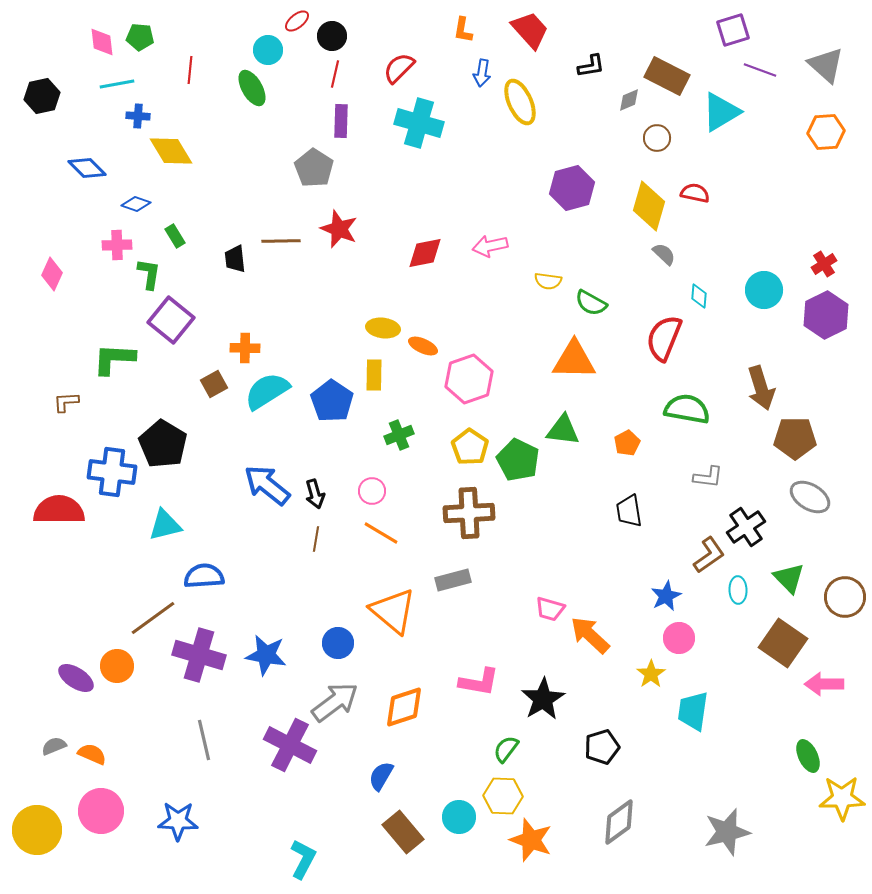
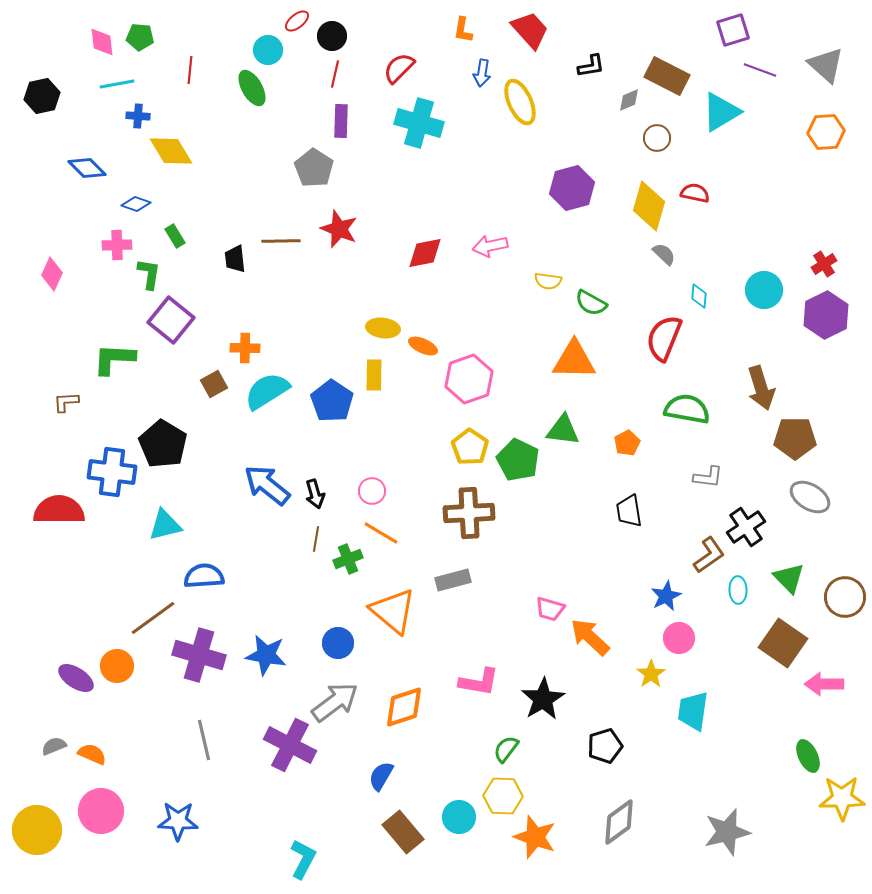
green cross at (399, 435): moved 51 px left, 124 px down
orange arrow at (590, 635): moved 2 px down
black pentagon at (602, 747): moved 3 px right, 1 px up
orange star at (531, 840): moved 4 px right, 3 px up
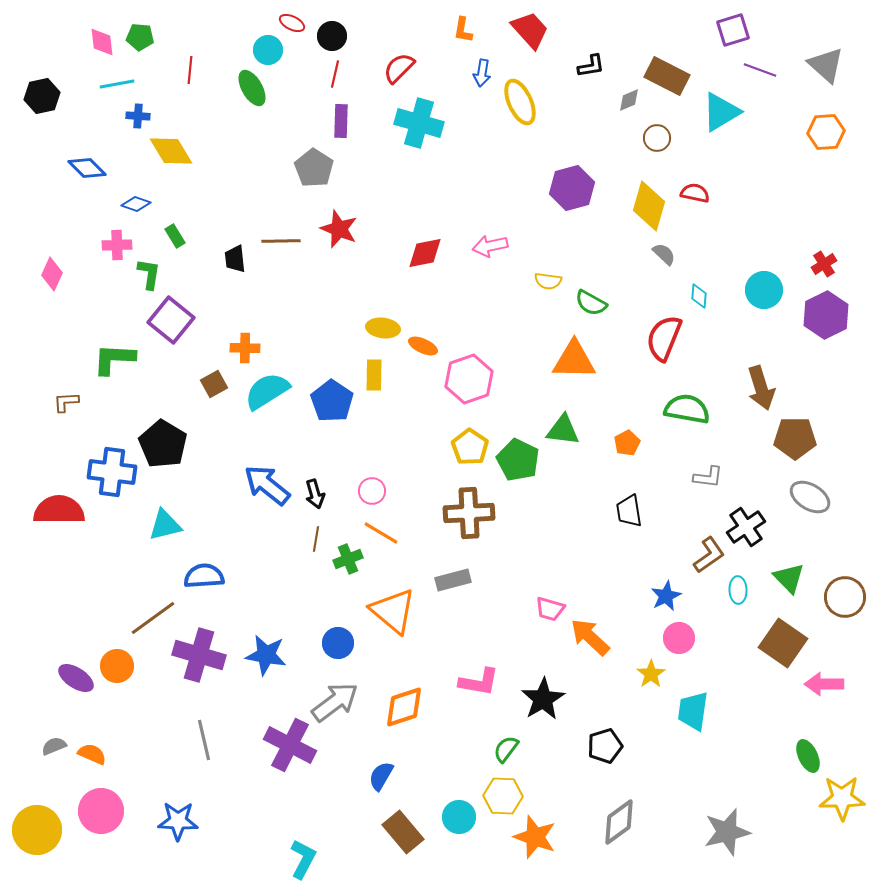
red ellipse at (297, 21): moved 5 px left, 2 px down; rotated 65 degrees clockwise
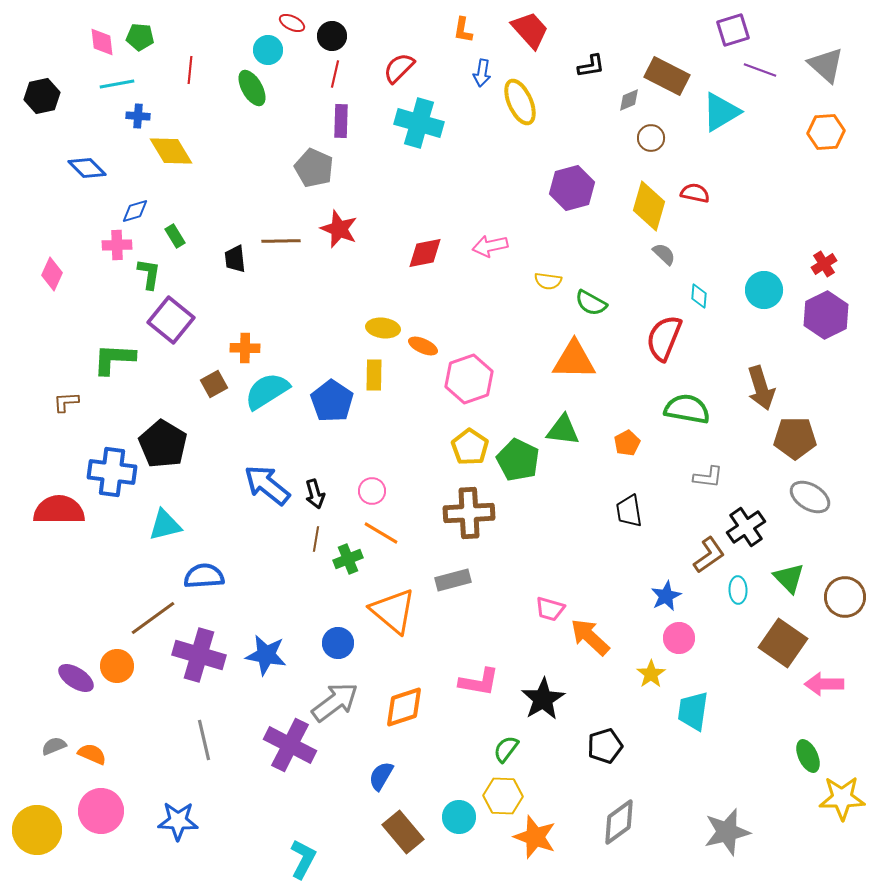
brown circle at (657, 138): moved 6 px left
gray pentagon at (314, 168): rotated 9 degrees counterclockwise
blue diamond at (136, 204): moved 1 px left, 7 px down; rotated 36 degrees counterclockwise
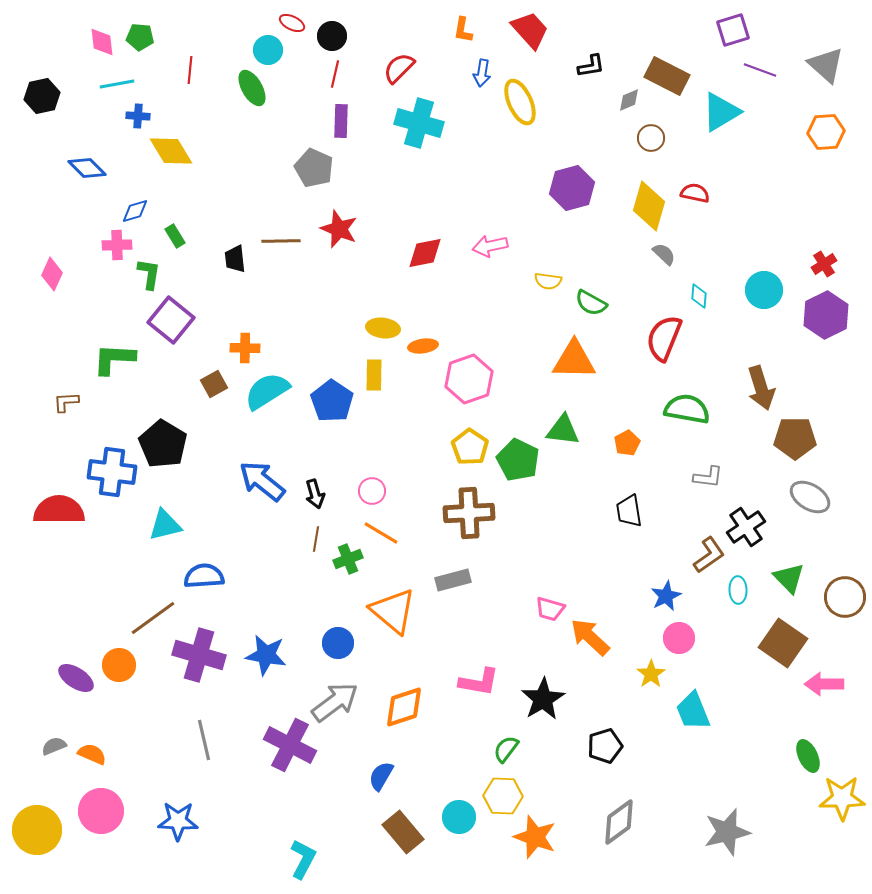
orange ellipse at (423, 346): rotated 32 degrees counterclockwise
blue arrow at (267, 485): moved 5 px left, 4 px up
orange circle at (117, 666): moved 2 px right, 1 px up
cyan trapezoid at (693, 711): rotated 30 degrees counterclockwise
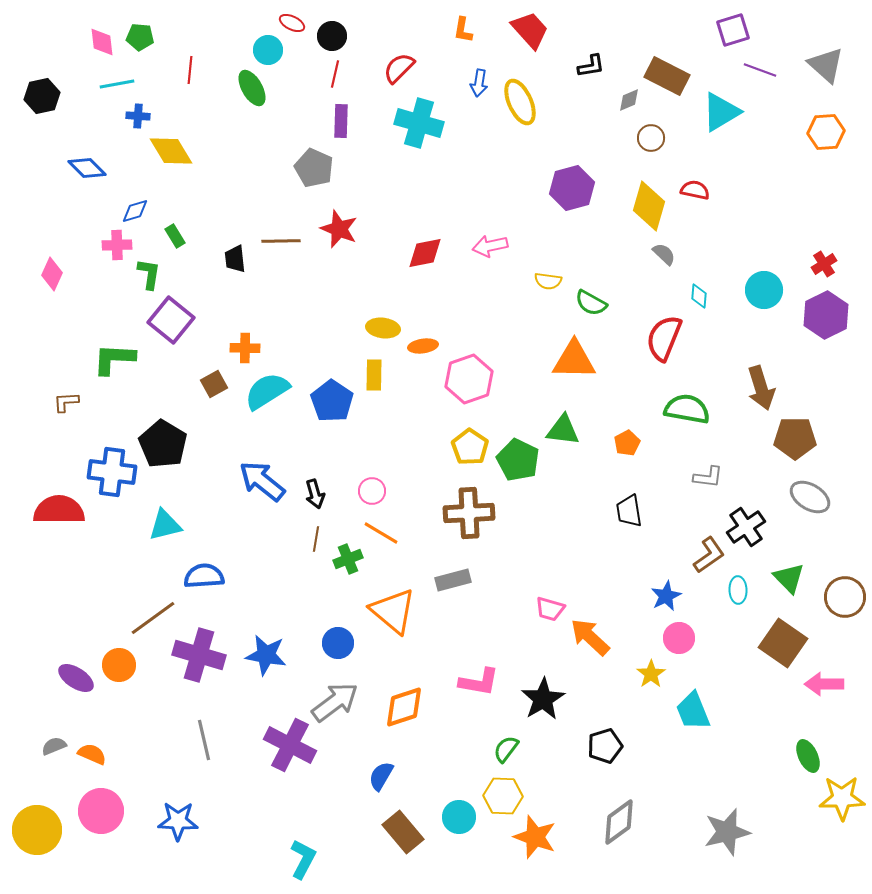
blue arrow at (482, 73): moved 3 px left, 10 px down
red semicircle at (695, 193): moved 3 px up
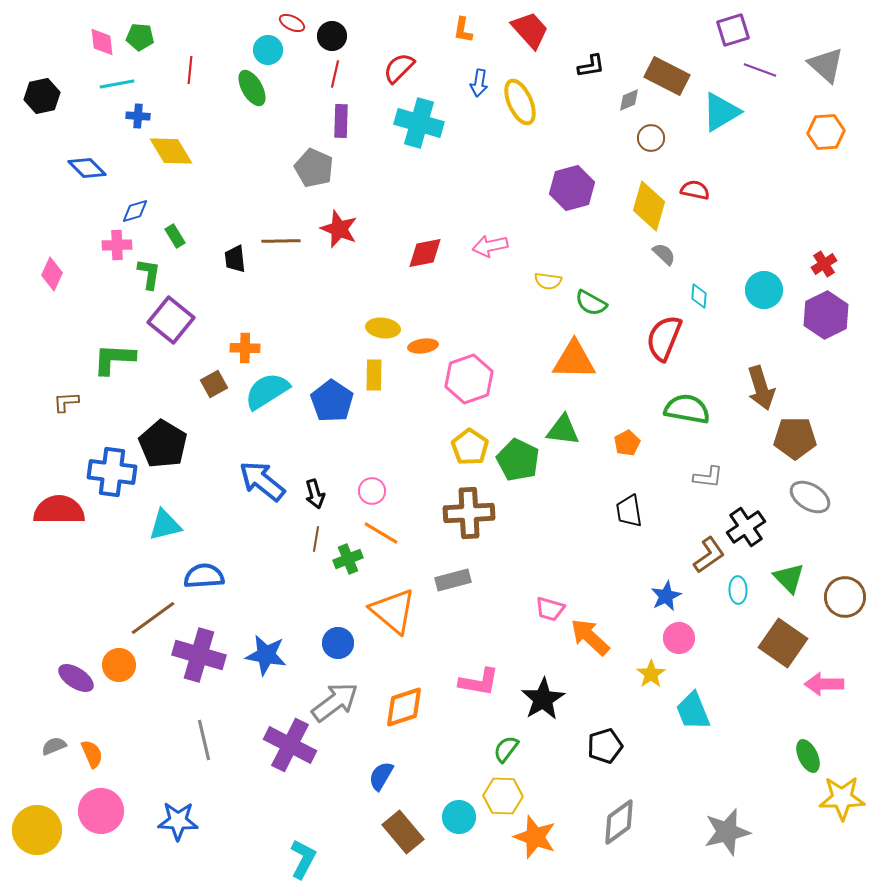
orange semicircle at (92, 754): rotated 44 degrees clockwise
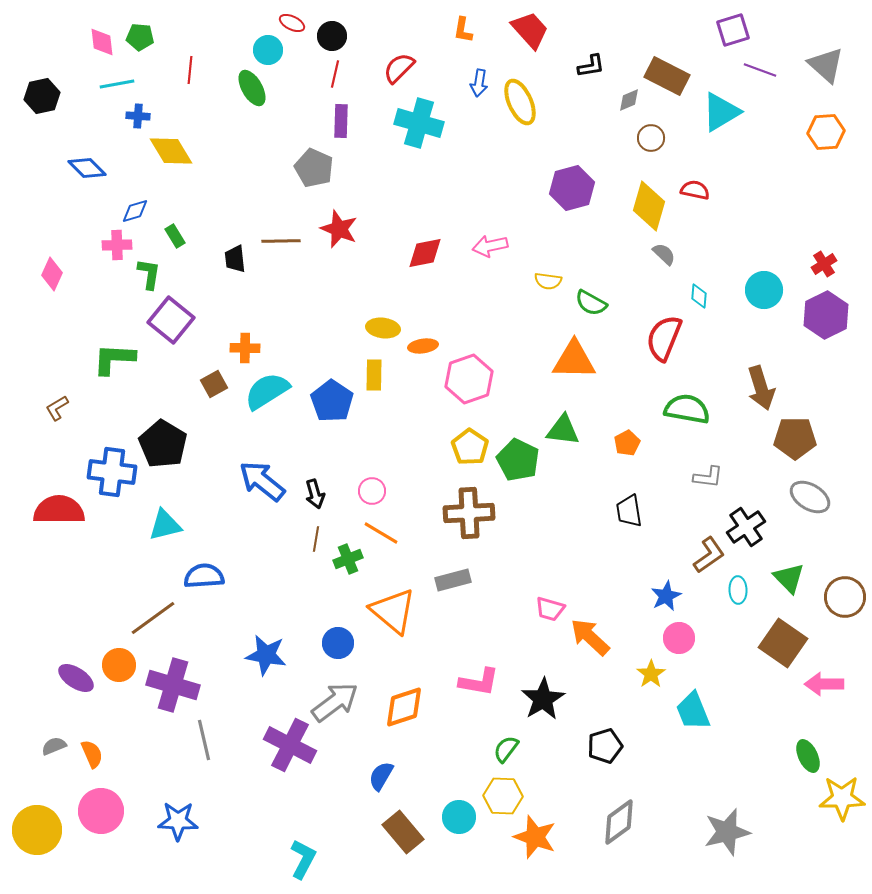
brown L-shape at (66, 402): moved 9 px left, 6 px down; rotated 28 degrees counterclockwise
purple cross at (199, 655): moved 26 px left, 30 px down
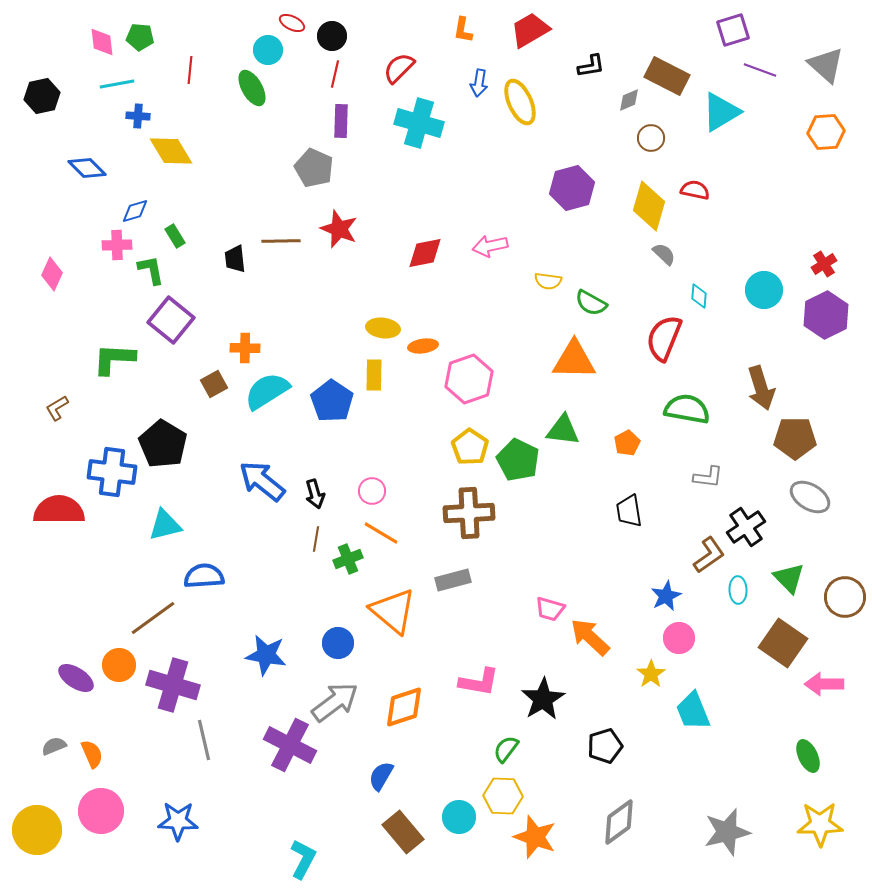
red trapezoid at (530, 30): rotated 78 degrees counterclockwise
green L-shape at (149, 274): moved 2 px right, 4 px up; rotated 20 degrees counterclockwise
yellow star at (842, 798): moved 22 px left, 26 px down
